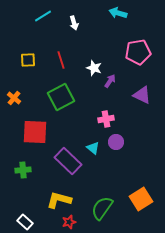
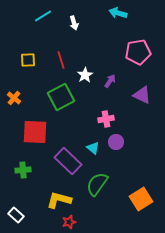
white star: moved 9 px left, 7 px down; rotated 21 degrees clockwise
green semicircle: moved 5 px left, 24 px up
white rectangle: moved 9 px left, 7 px up
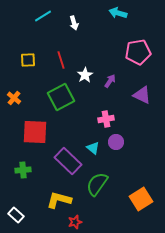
red star: moved 6 px right
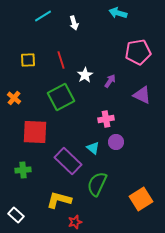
green semicircle: rotated 10 degrees counterclockwise
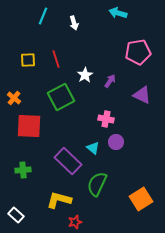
cyan line: rotated 36 degrees counterclockwise
red line: moved 5 px left, 1 px up
pink cross: rotated 21 degrees clockwise
red square: moved 6 px left, 6 px up
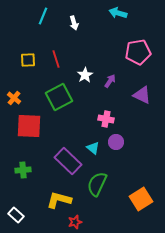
green square: moved 2 px left
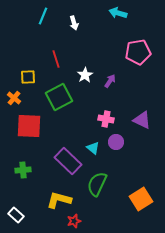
yellow square: moved 17 px down
purple triangle: moved 25 px down
red star: moved 1 px left, 1 px up
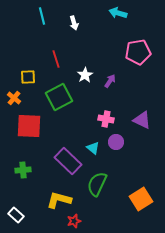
cyan line: moved 1 px left; rotated 36 degrees counterclockwise
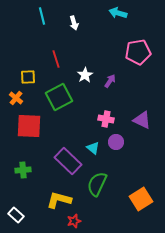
orange cross: moved 2 px right
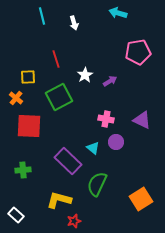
purple arrow: rotated 24 degrees clockwise
